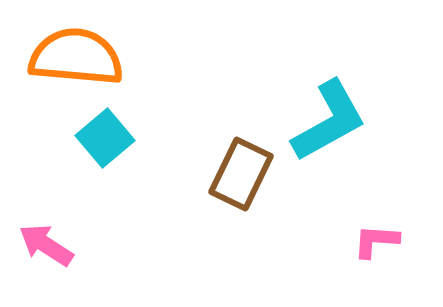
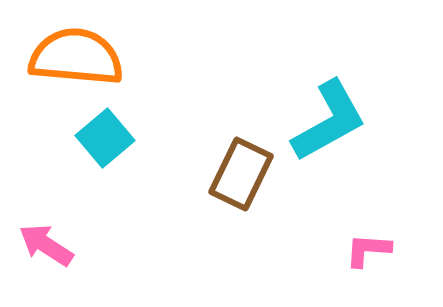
pink L-shape: moved 8 px left, 9 px down
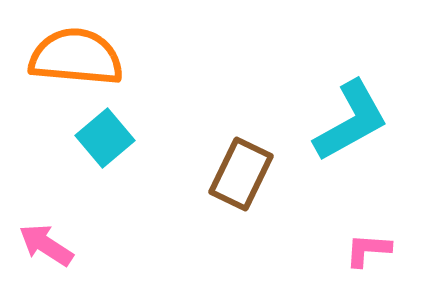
cyan L-shape: moved 22 px right
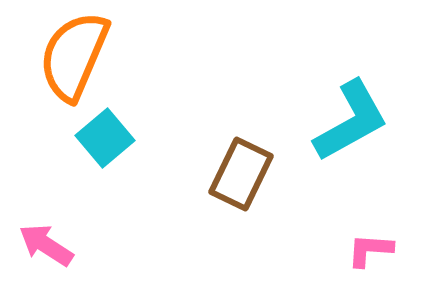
orange semicircle: moved 2 px left, 1 px up; rotated 72 degrees counterclockwise
pink L-shape: moved 2 px right
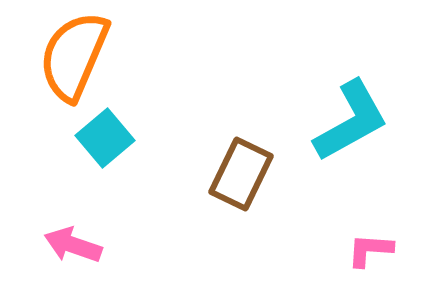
pink arrow: moved 27 px right; rotated 14 degrees counterclockwise
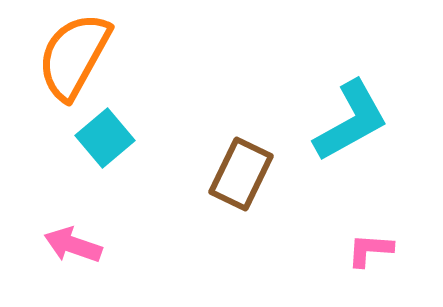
orange semicircle: rotated 6 degrees clockwise
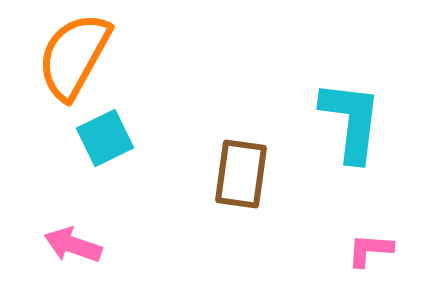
cyan L-shape: rotated 54 degrees counterclockwise
cyan square: rotated 14 degrees clockwise
brown rectangle: rotated 18 degrees counterclockwise
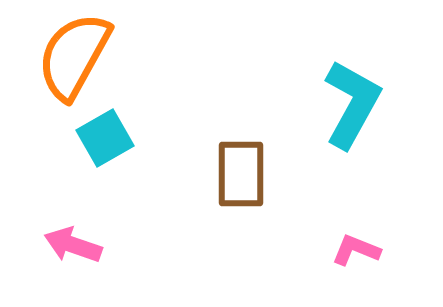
cyan L-shape: moved 1 px right, 17 px up; rotated 22 degrees clockwise
cyan square: rotated 4 degrees counterclockwise
brown rectangle: rotated 8 degrees counterclockwise
pink L-shape: moved 14 px left; rotated 18 degrees clockwise
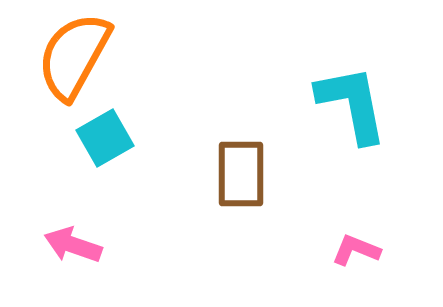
cyan L-shape: rotated 40 degrees counterclockwise
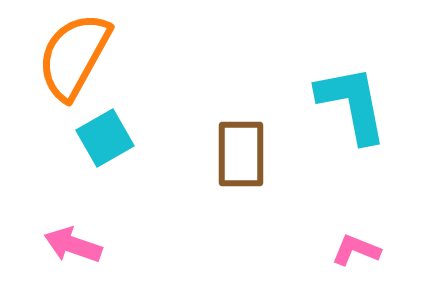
brown rectangle: moved 20 px up
